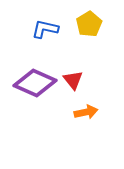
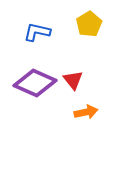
blue L-shape: moved 8 px left, 3 px down
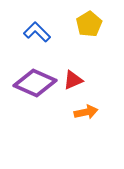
blue L-shape: rotated 32 degrees clockwise
red triangle: rotated 45 degrees clockwise
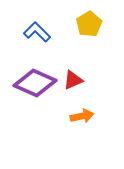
orange arrow: moved 4 px left, 4 px down
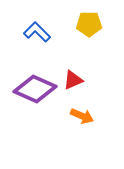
yellow pentagon: rotated 30 degrees clockwise
purple diamond: moved 6 px down
orange arrow: rotated 35 degrees clockwise
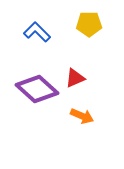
red triangle: moved 2 px right, 2 px up
purple diamond: moved 2 px right; rotated 18 degrees clockwise
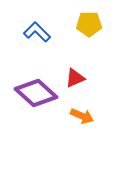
purple diamond: moved 1 px left, 4 px down
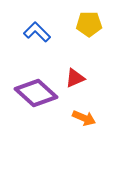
orange arrow: moved 2 px right, 2 px down
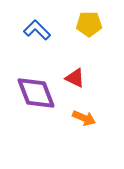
blue L-shape: moved 2 px up
red triangle: rotated 50 degrees clockwise
purple diamond: rotated 27 degrees clockwise
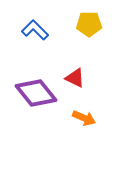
blue L-shape: moved 2 px left
purple diamond: rotated 18 degrees counterclockwise
